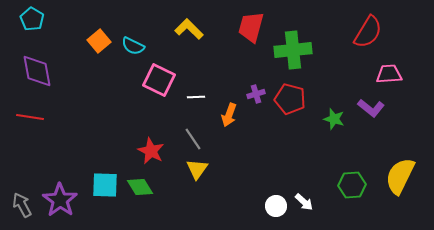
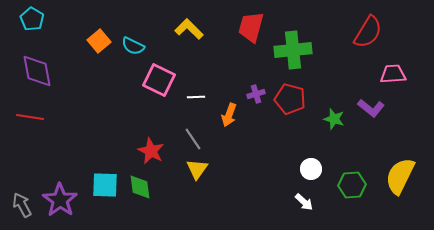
pink trapezoid: moved 4 px right
green diamond: rotated 24 degrees clockwise
white circle: moved 35 px right, 37 px up
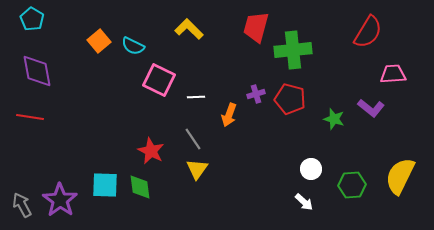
red trapezoid: moved 5 px right
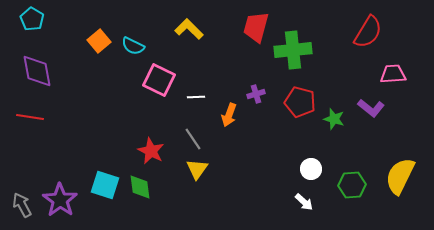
red pentagon: moved 10 px right, 3 px down
cyan square: rotated 16 degrees clockwise
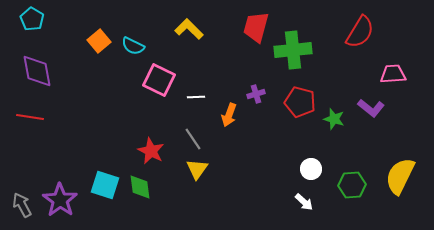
red semicircle: moved 8 px left
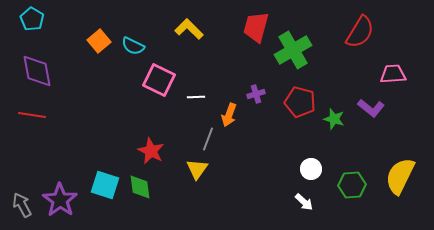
green cross: rotated 24 degrees counterclockwise
red line: moved 2 px right, 2 px up
gray line: moved 15 px right; rotated 55 degrees clockwise
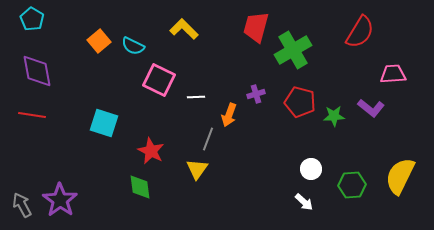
yellow L-shape: moved 5 px left
green star: moved 3 px up; rotated 20 degrees counterclockwise
cyan square: moved 1 px left, 62 px up
